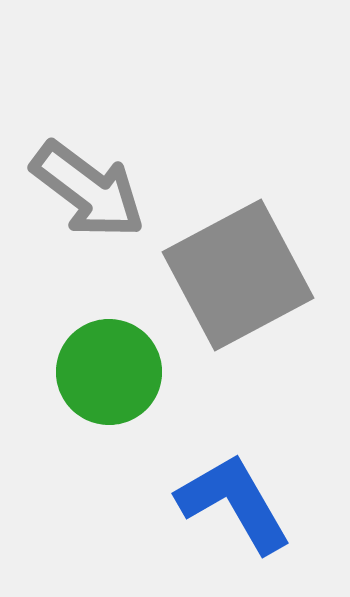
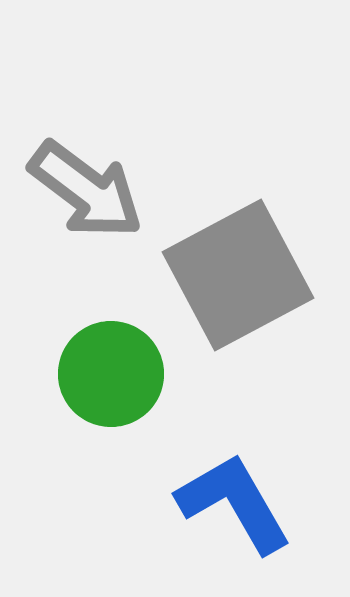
gray arrow: moved 2 px left
green circle: moved 2 px right, 2 px down
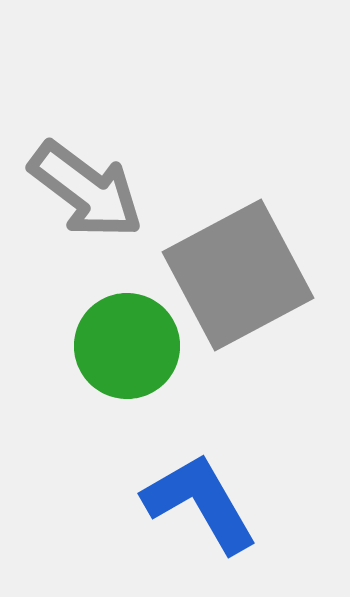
green circle: moved 16 px right, 28 px up
blue L-shape: moved 34 px left
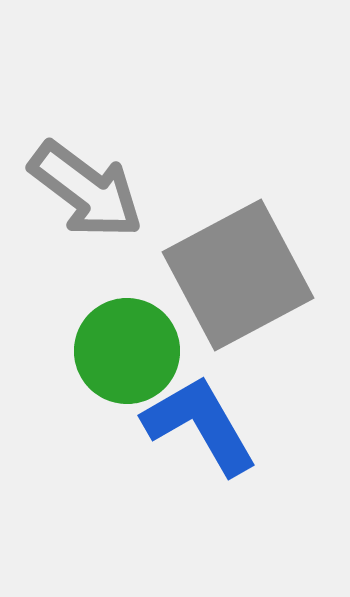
green circle: moved 5 px down
blue L-shape: moved 78 px up
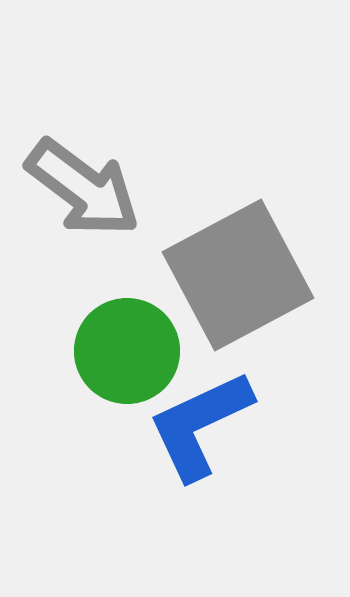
gray arrow: moved 3 px left, 2 px up
blue L-shape: rotated 85 degrees counterclockwise
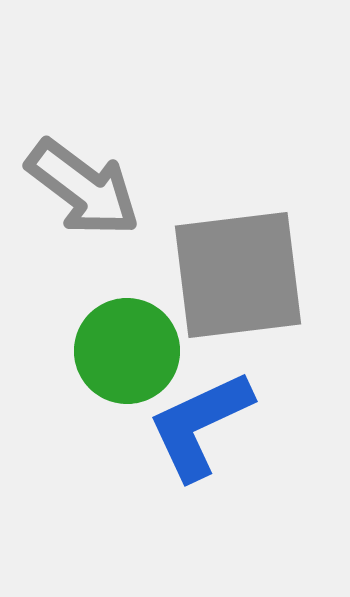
gray square: rotated 21 degrees clockwise
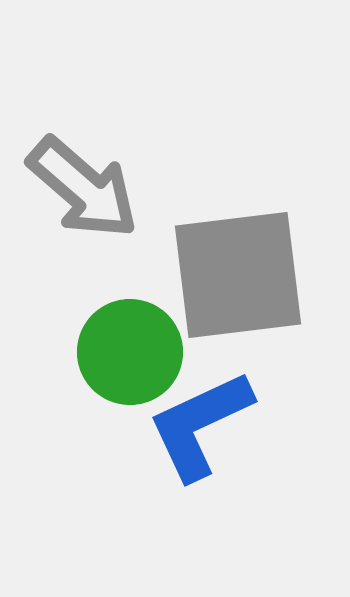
gray arrow: rotated 4 degrees clockwise
green circle: moved 3 px right, 1 px down
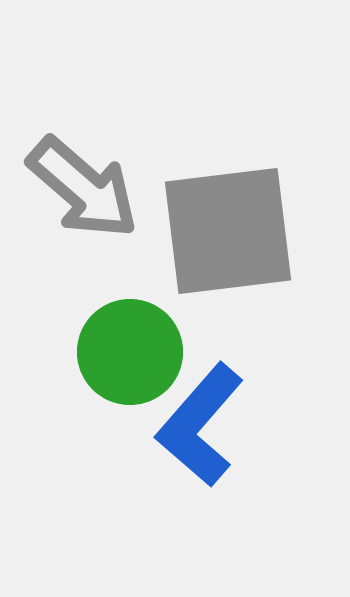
gray square: moved 10 px left, 44 px up
blue L-shape: rotated 24 degrees counterclockwise
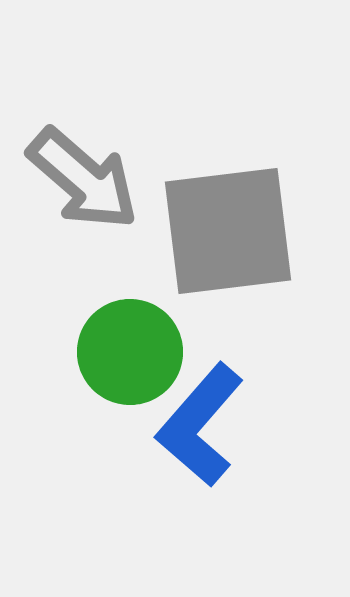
gray arrow: moved 9 px up
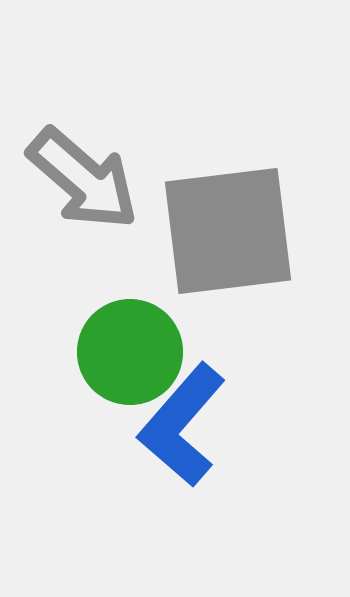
blue L-shape: moved 18 px left
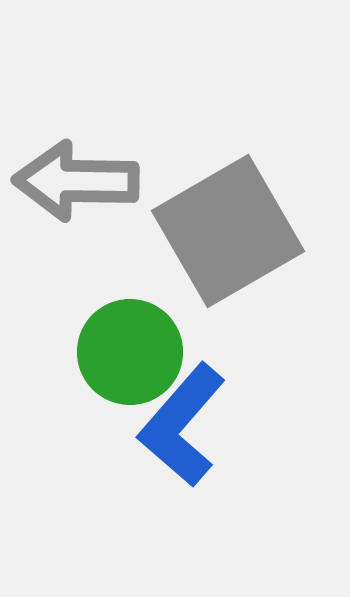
gray arrow: moved 7 px left, 2 px down; rotated 140 degrees clockwise
gray square: rotated 23 degrees counterclockwise
